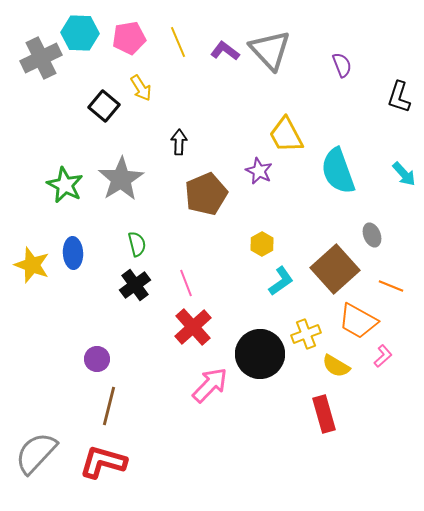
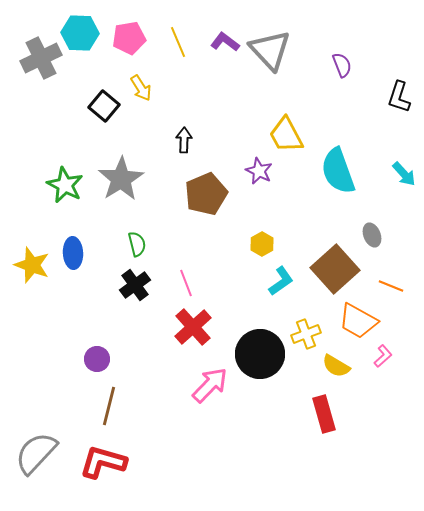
purple L-shape: moved 9 px up
black arrow: moved 5 px right, 2 px up
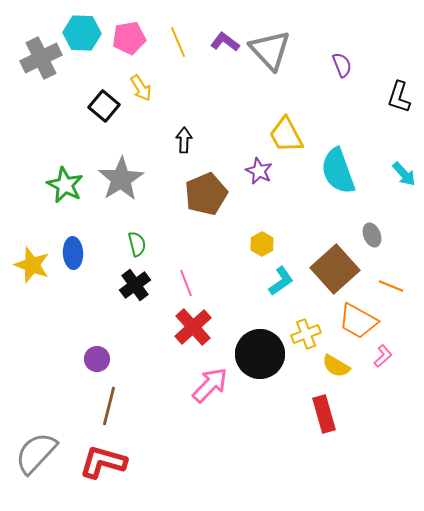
cyan hexagon: moved 2 px right
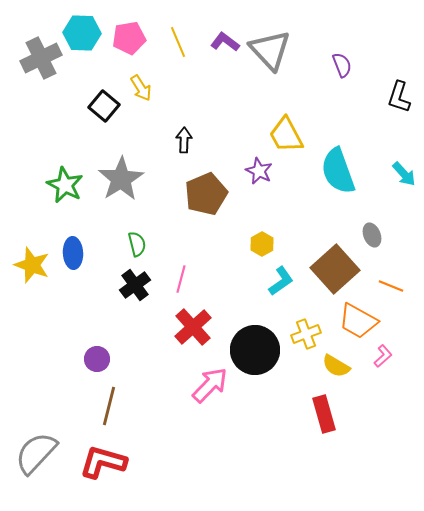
pink line: moved 5 px left, 4 px up; rotated 36 degrees clockwise
black circle: moved 5 px left, 4 px up
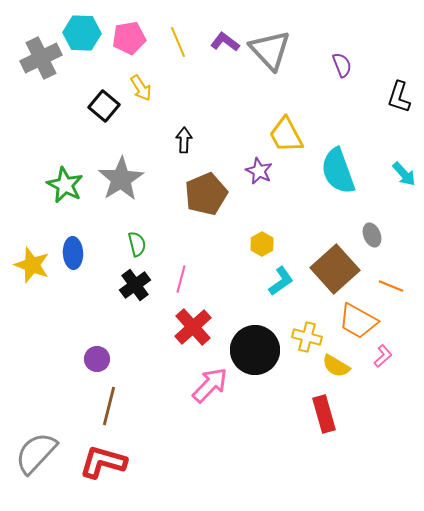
yellow cross: moved 1 px right, 3 px down; rotated 36 degrees clockwise
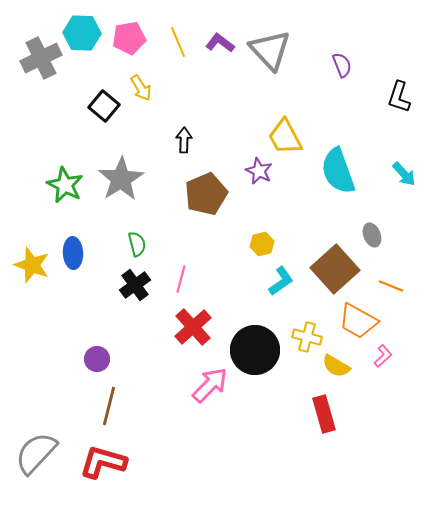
purple L-shape: moved 5 px left, 1 px down
yellow trapezoid: moved 1 px left, 2 px down
yellow hexagon: rotated 15 degrees clockwise
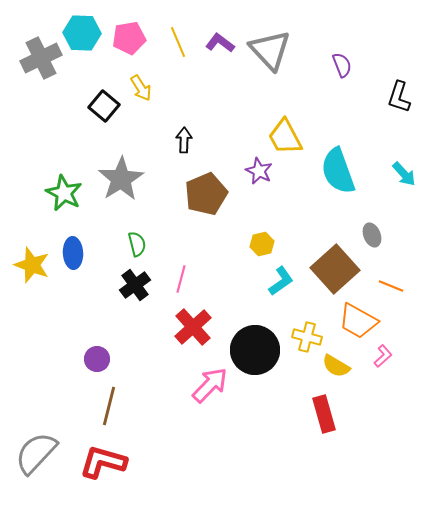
green star: moved 1 px left, 8 px down
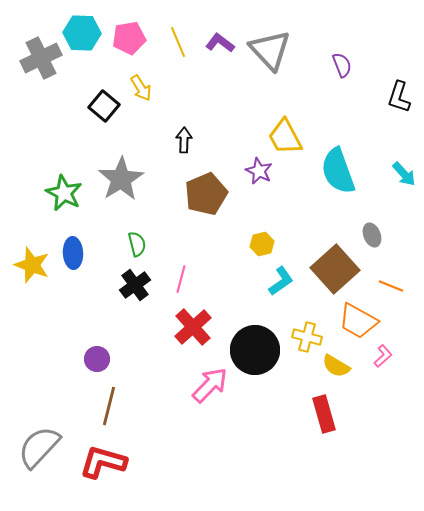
gray semicircle: moved 3 px right, 6 px up
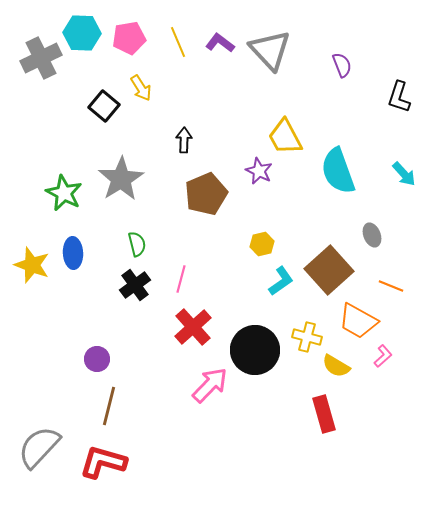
brown square: moved 6 px left, 1 px down
